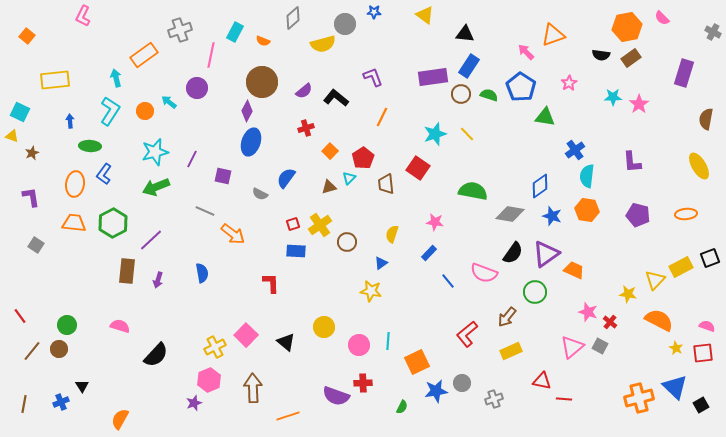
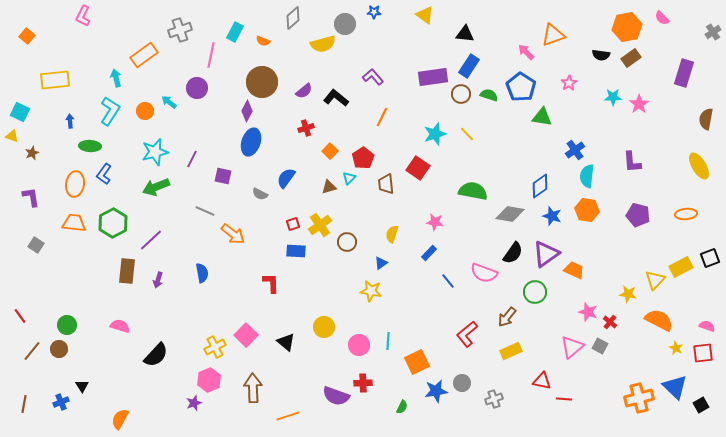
gray cross at (713, 32): rotated 28 degrees clockwise
purple L-shape at (373, 77): rotated 20 degrees counterclockwise
green triangle at (545, 117): moved 3 px left
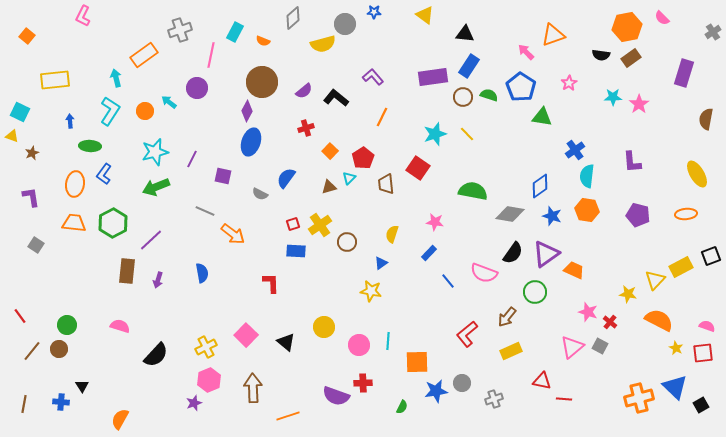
brown circle at (461, 94): moved 2 px right, 3 px down
yellow ellipse at (699, 166): moved 2 px left, 8 px down
black square at (710, 258): moved 1 px right, 2 px up
yellow cross at (215, 347): moved 9 px left
orange square at (417, 362): rotated 25 degrees clockwise
blue cross at (61, 402): rotated 28 degrees clockwise
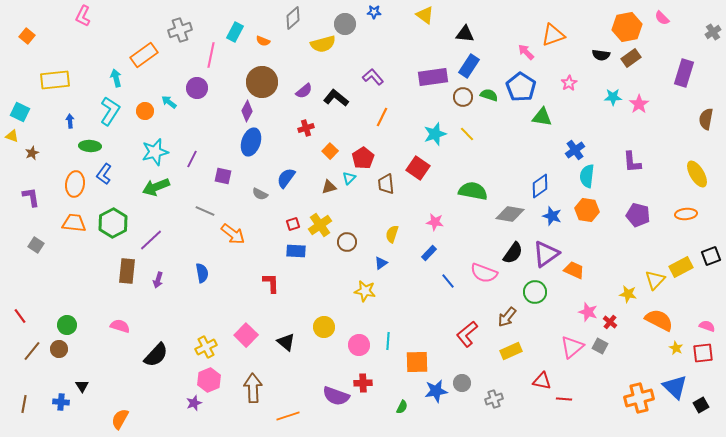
yellow star at (371, 291): moved 6 px left
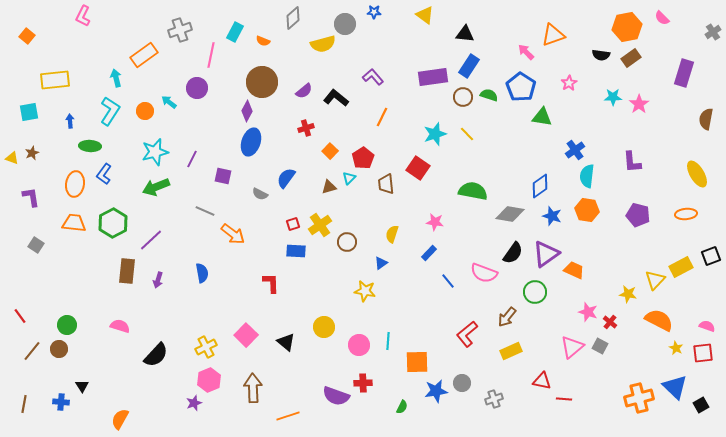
cyan square at (20, 112): moved 9 px right; rotated 36 degrees counterclockwise
yellow triangle at (12, 136): moved 22 px down
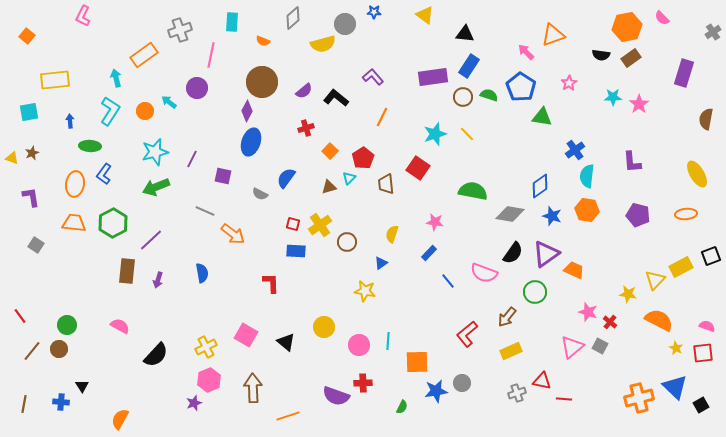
cyan rectangle at (235, 32): moved 3 px left, 10 px up; rotated 24 degrees counterclockwise
red square at (293, 224): rotated 32 degrees clockwise
pink semicircle at (120, 326): rotated 12 degrees clockwise
pink square at (246, 335): rotated 15 degrees counterclockwise
gray cross at (494, 399): moved 23 px right, 6 px up
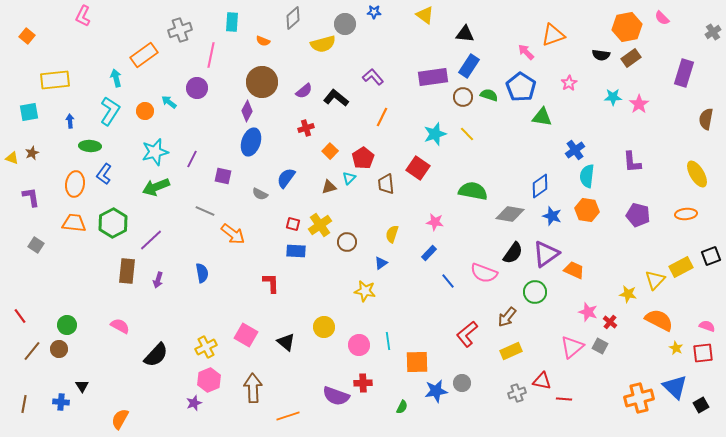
cyan line at (388, 341): rotated 12 degrees counterclockwise
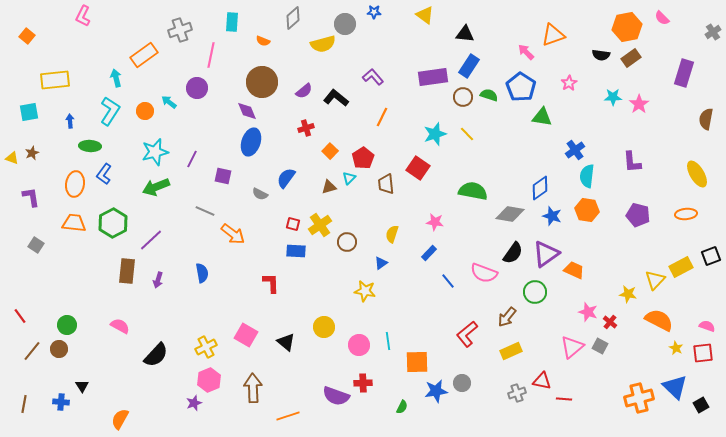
purple diamond at (247, 111): rotated 50 degrees counterclockwise
blue diamond at (540, 186): moved 2 px down
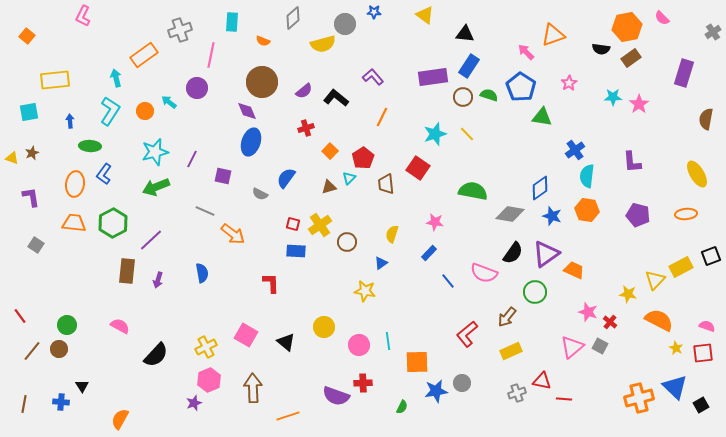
black semicircle at (601, 55): moved 6 px up
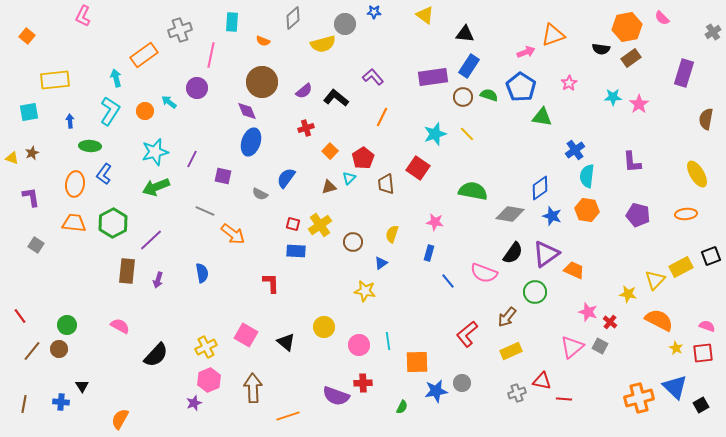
pink arrow at (526, 52): rotated 114 degrees clockwise
brown circle at (347, 242): moved 6 px right
blue rectangle at (429, 253): rotated 28 degrees counterclockwise
